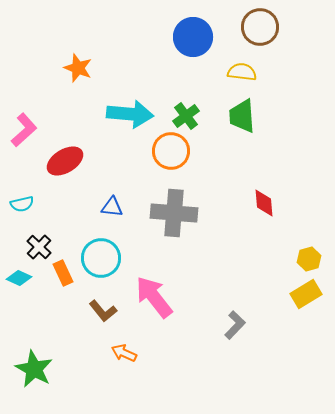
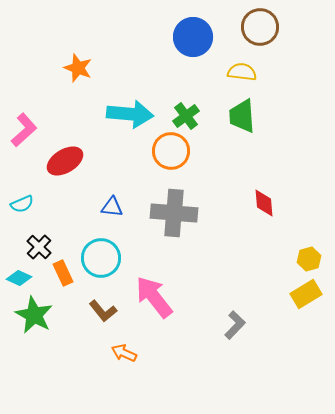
cyan semicircle: rotated 10 degrees counterclockwise
green star: moved 54 px up
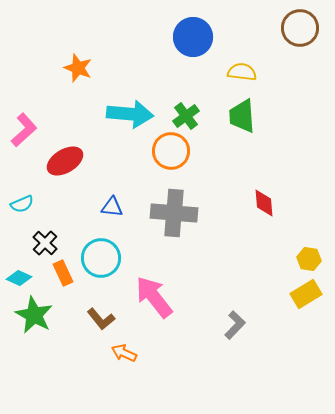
brown circle: moved 40 px right, 1 px down
black cross: moved 6 px right, 4 px up
yellow hexagon: rotated 25 degrees clockwise
brown L-shape: moved 2 px left, 8 px down
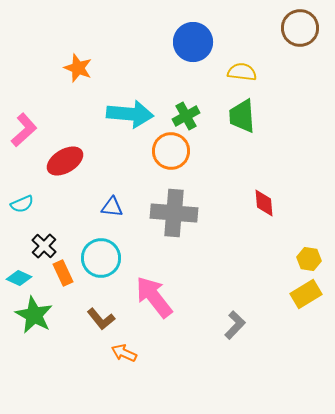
blue circle: moved 5 px down
green cross: rotated 8 degrees clockwise
black cross: moved 1 px left, 3 px down
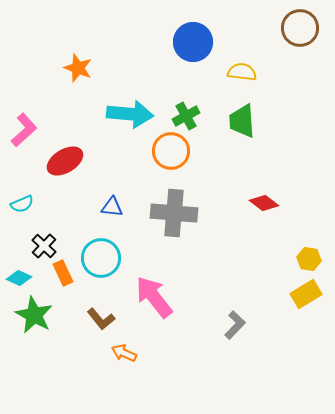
green trapezoid: moved 5 px down
red diamond: rotated 48 degrees counterclockwise
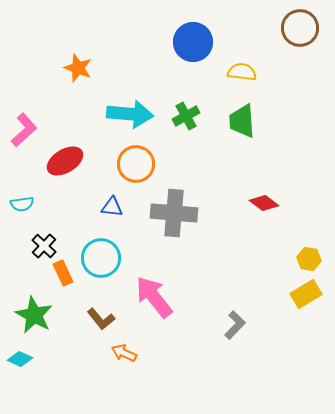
orange circle: moved 35 px left, 13 px down
cyan semicircle: rotated 15 degrees clockwise
cyan diamond: moved 1 px right, 81 px down
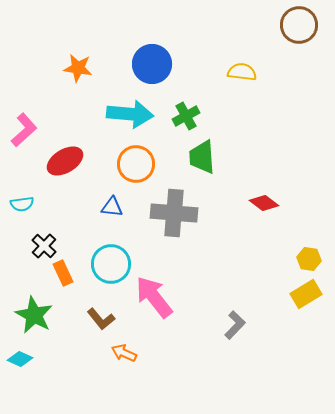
brown circle: moved 1 px left, 3 px up
blue circle: moved 41 px left, 22 px down
orange star: rotated 12 degrees counterclockwise
green trapezoid: moved 40 px left, 36 px down
cyan circle: moved 10 px right, 6 px down
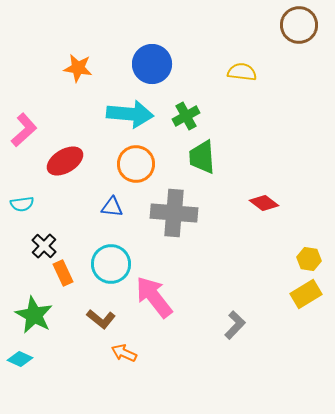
brown L-shape: rotated 12 degrees counterclockwise
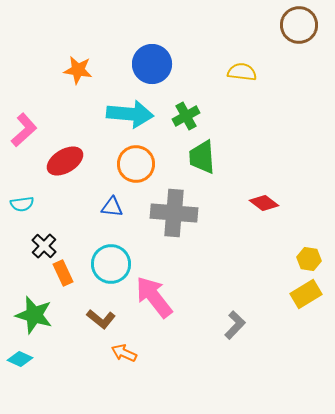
orange star: moved 2 px down
green star: rotated 12 degrees counterclockwise
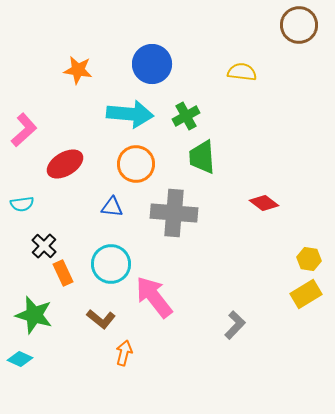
red ellipse: moved 3 px down
orange arrow: rotated 80 degrees clockwise
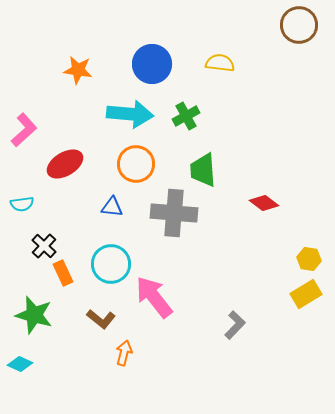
yellow semicircle: moved 22 px left, 9 px up
green trapezoid: moved 1 px right, 13 px down
cyan diamond: moved 5 px down
